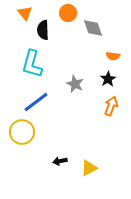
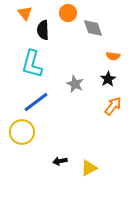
orange arrow: moved 2 px right; rotated 18 degrees clockwise
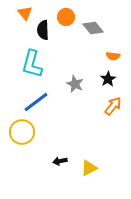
orange circle: moved 2 px left, 4 px down
gray diamond: rotated 20 degrees counterclockwise
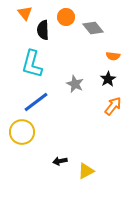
yellow triangle: moved 3 px left, 3 px down
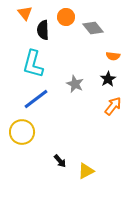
cyan L-shape: moved 1 px right
blue line: moved 3 px up
black arrow: rotated 120 degrees counterclockwise
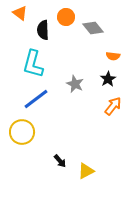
orange triangle: moved 5 px left; rotated 14 degrees counterclockwise
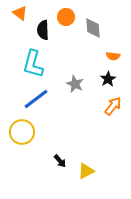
gray diamond: rotated 35 degrees clockwise
